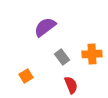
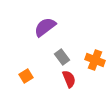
orange cross: moved 3 px right, 6 px down; rotated 24 degrees clockwise
red semicircle: moved 2 px left, 6 px up
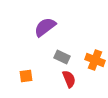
gray rectangle: rotated 28 degrees counterclockwise
orange square: rotated 24 degrees clockwise
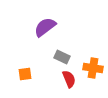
orange cross: moved 2 px left, 8 px down; rotated 12 degrees counterclockwise
orange square: moved 1 px left, 2 px up
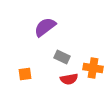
red semicircle: rotated 102 degrees clockwise
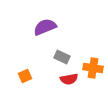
purple semicircle: rotated 15 degrees clockwise
orange square: moved 2 px down; rotated 16 degrees counterclockwise
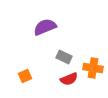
gray rectangle: moved 2 px right
red semicircle: rotated 12 degrees counterclockwise
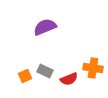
gray rectangle: moved 19 px left, 14 px down
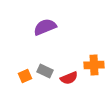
orange cross: moved 1 px right, 3 px up; rotated 12 degrees counterclockwise
red semicircle: moved 1 px up
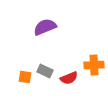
orange square: moved 1 px down; rotated 32 degrees clockwise
